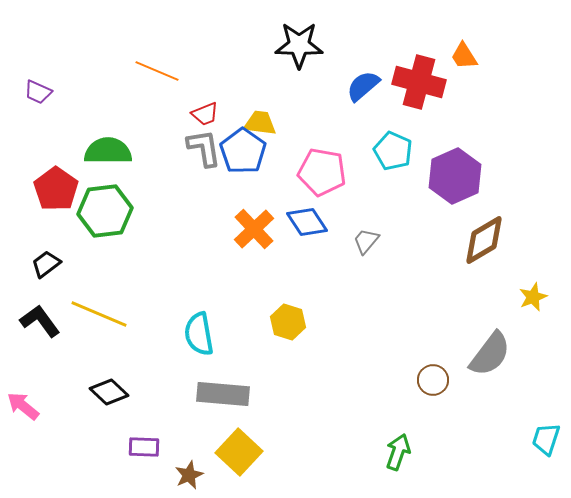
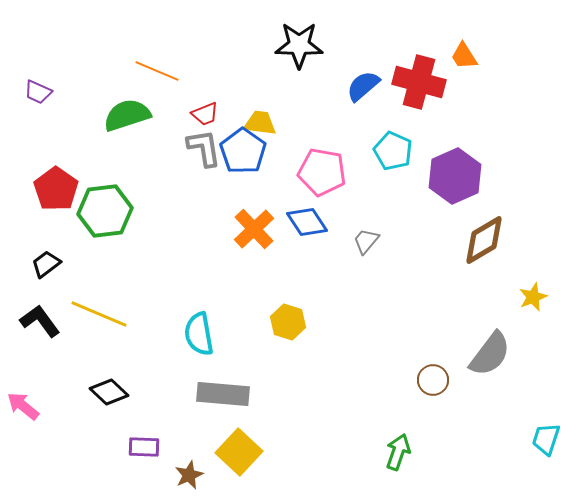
green semicircle: moved 19 px right, 36 px up; rotated 18 degrees counterclockwise
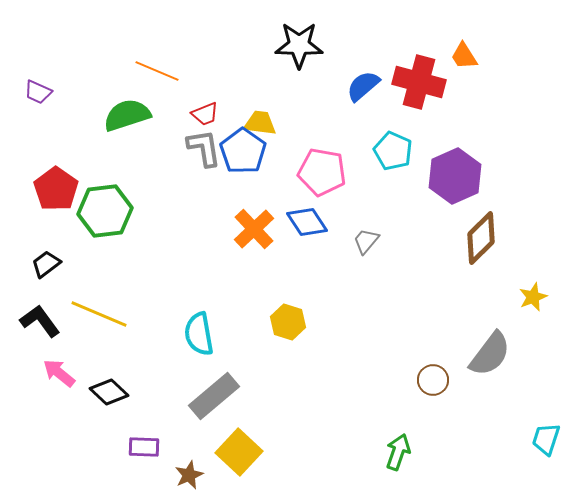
brown diamond: moved 3 px left, 2 px up; rotated 14 degrees counterclockwise
gray rectangle: moved 9 px left, 2 px down; rotated 45 degrees counterclockwise
pink arrow: moved 36 px right, 33 px up
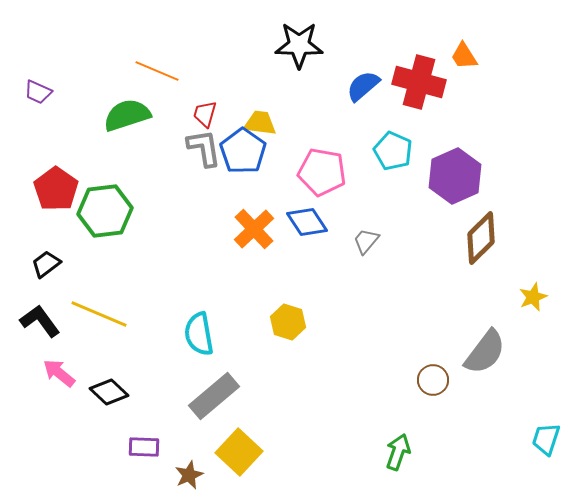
red trapezoid: rotated 128 degrees clockwise
gray semicircle: moved 5 px left, 2 px up
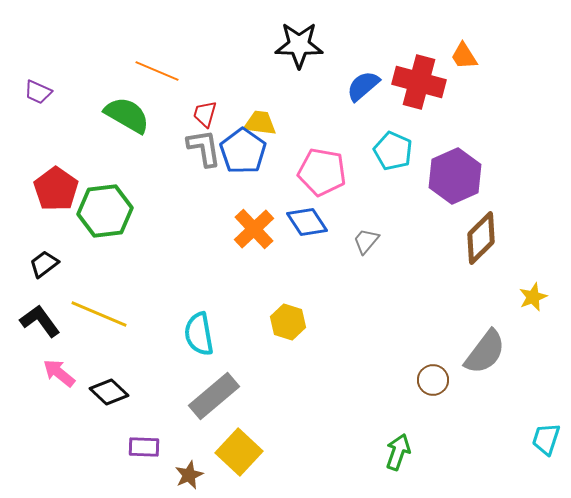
green semicircle: rotated 48 degrees clockwise
black trapezoid: moved 2 px left
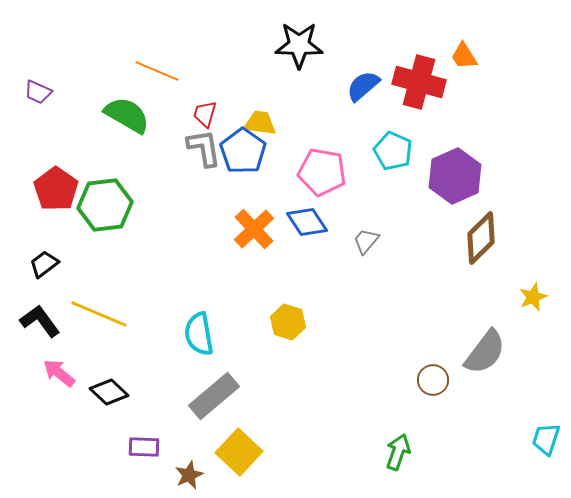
green hexagon: moved 6 px up
